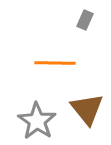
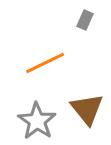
orange line: moved 10 px left; rotated 27 degrees counterclockwise
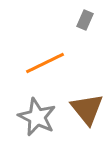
gray star: moved 4 px up; rotated 9 degrees counterclockwise
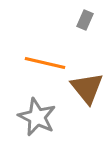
orange line: rotated 39 degrees clockwise
brown triangle: moved 21 px up
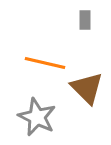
gray rectangle: rotated 24 degrees counterclockwise
brown triangle: rotated 6 degrees counterclockwise
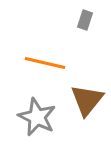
gray rectangle: rotated 18 degrees clockwise
brown triangle: moved 12 px down; rotated 24 degrees clockwise
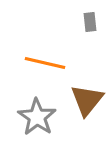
gray rectangle: moved 5 px right, 2 px down; rotated 24 degrees counterclockwise
gray star: rotated 9 degrees clockwise
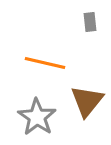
brown triangle: moved 1 px down
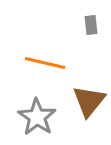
gray rectangle: moved 1 px right, 3 px down
brown triangle: moved 2 px right
